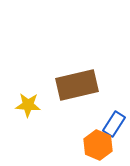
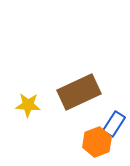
brown rectangle: moved 2 px right, 7 px down; rotated 12 degrees counterclockwise
orange hexagon: moved 1 px left, 3 px up; rotated 16 degrees clockwise
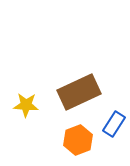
yellow star: moved 2 px left
orange hexagon: moved 19 px left, 2 px up
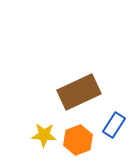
yellow star: moved 18 px right, 30 px down
blue rectangle: moved 1 px down
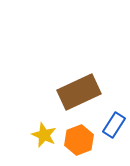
yellow star: rotated 20 degrees clockwise
orange hexagon: moved 1 px right
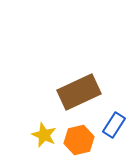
orange hexagon: rotated 8 degrees clockwise
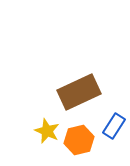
blue rectangle: moved 1 px down
yellow star: moved 3 px right, 4 px up
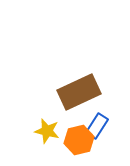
blue rectangle: moved 17 px left
yellow star: rotated 10 degrees counterclockwise
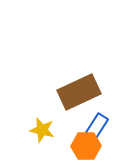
yellow star: moved 5 px left, 1 px up
orange hexagon: moved 7 px right, 6 px down; rotated 12 degrees clockwise
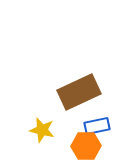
blue rectangle: rotated 45 degrees clockwise
